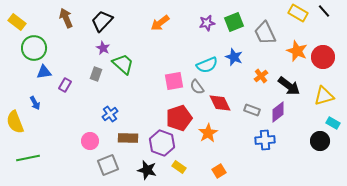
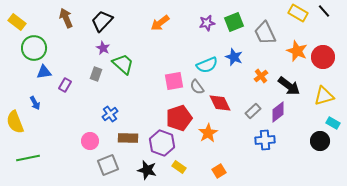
gray rectangle at (252, 110): moved 1 px right, 1 px down; rotated 63 degrees counterclockwise
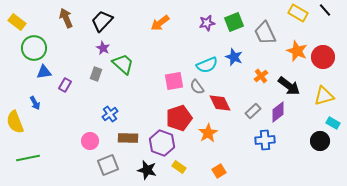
black line at (324, 11): moved 1 px right, 1 px up
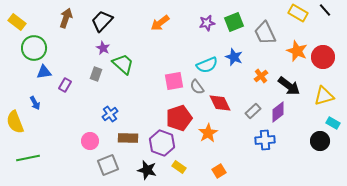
brown arrow at (66, 18): rotated 42 degrees clockwise
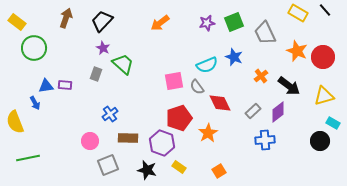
blue triangle at (44, 72): moved 2 px right, 14 px down
purple rectangle at (65, 85): rotated 64 degrees clockwise
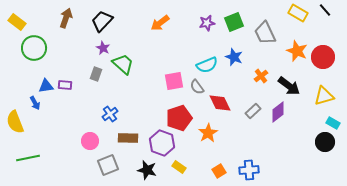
blue cross at (265, 140): moved 16 px left, 30 px down
black circle at (320, 141): moved 5 px right, 1 px down
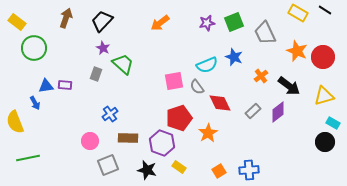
black line at (325, 10): rotated 16 degrees counterclockwise
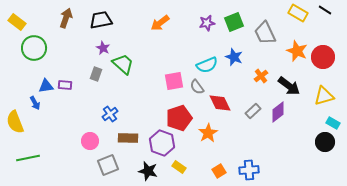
black trapezoid at (102, 21): moved 1 px left, 1 px up; rotated 35 degrees clockwise
black star at (147, 170): moved 1 px right, 1 px down
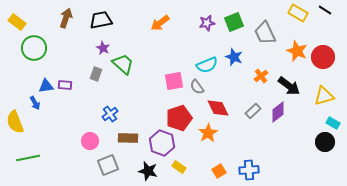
red diamond at (220, 103): moved 2 px left, 5 px down
